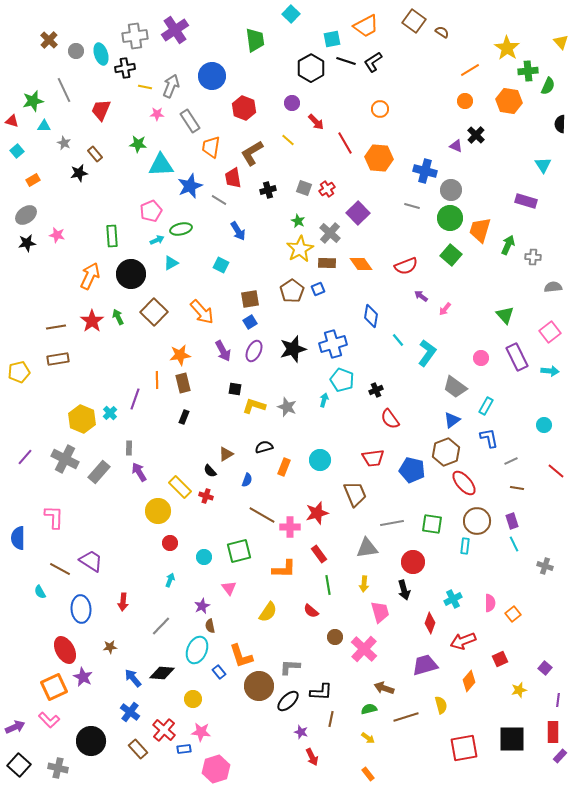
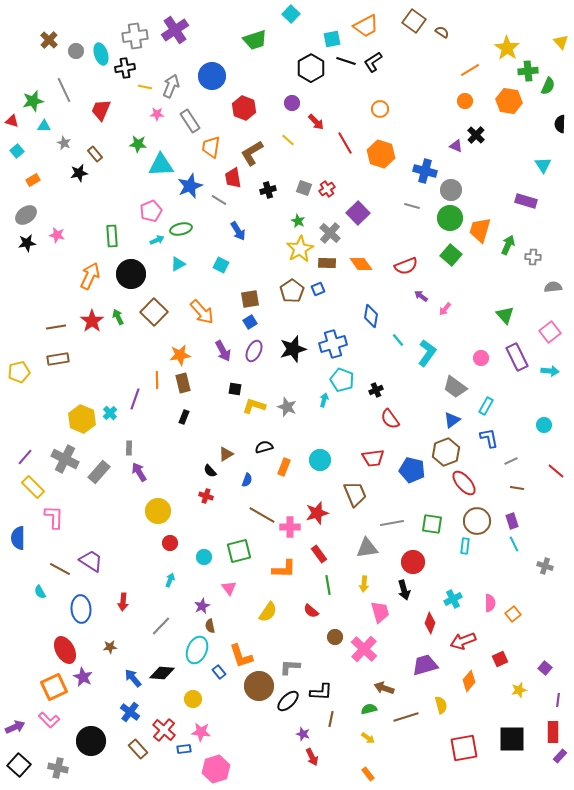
green trapezoid at (255, 40): rotated 80 degrees clockwise
orange hexagon at (379, 158): moved 2 px right, 4 px up; rotated 12 degrees clockwise
cyan triangle at (171, 263): moved 7 px right, 1 px down
yellow rectangle at (180, 487): moved 147 px left
purple star at (301, 732): moved 2 px right, 2 px down
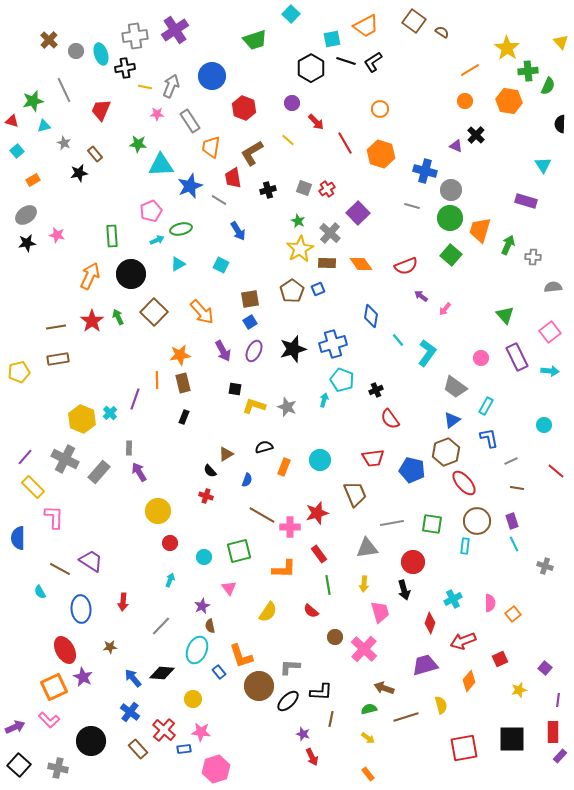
cyan triangle at (44, 126): rotated 16 degrees counterclockwise
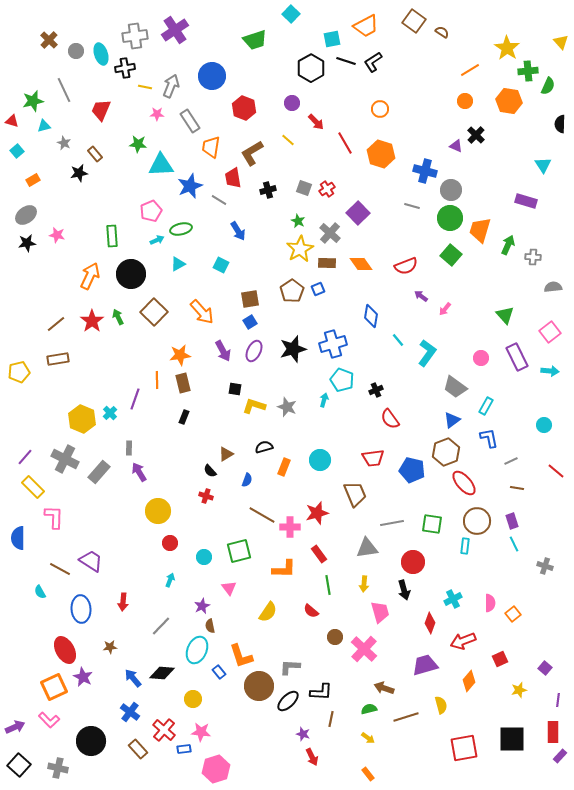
brown line at (56, 327): moved 3 px up; rotated 30 degrees counterclockwise
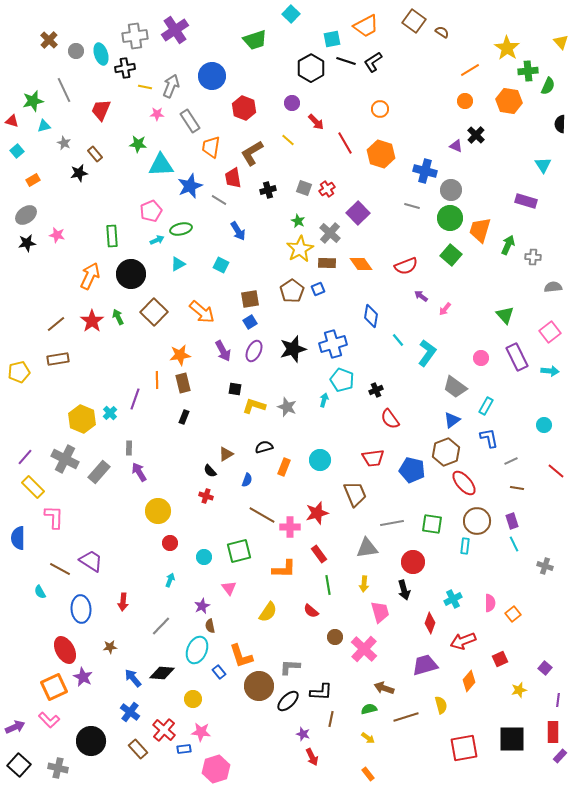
orange arrow at (202, 312): rotated 8 degrees counterclockwise
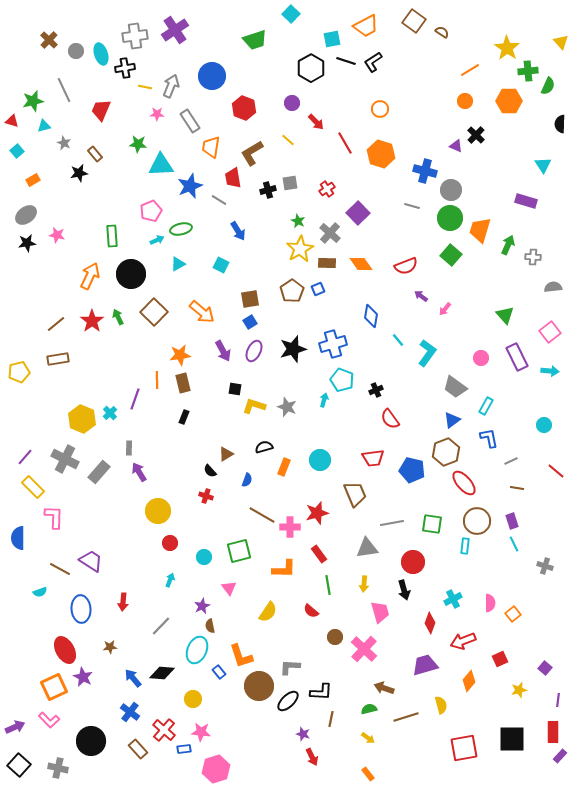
orange hexagon at (509, 101): rotated 10 degrees counterclockwise
gray square at (304, 188): moved 14 px left, 5 px up; rotated 28 degrees counterclockwise
cyan semicircle at (40, 592): rotated 80 degrees counterclockwise
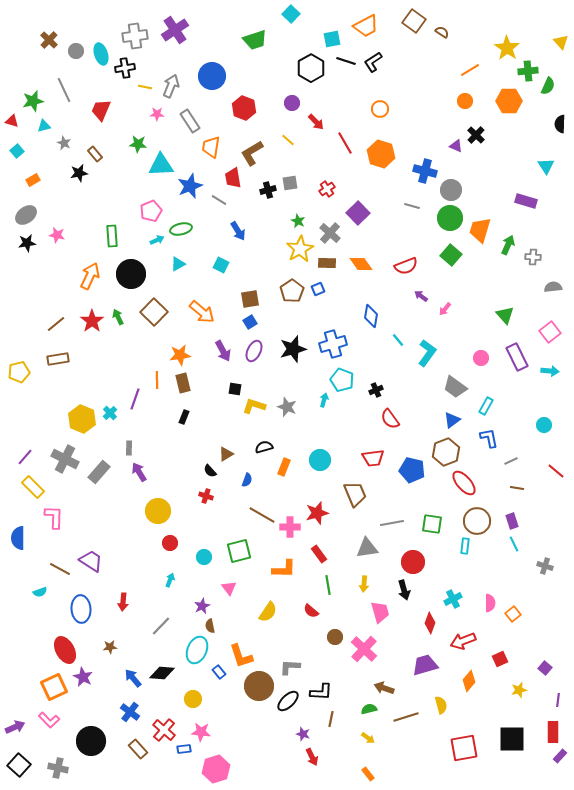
cyan triangle at (543, 165): moved 3 px right, 1 px down
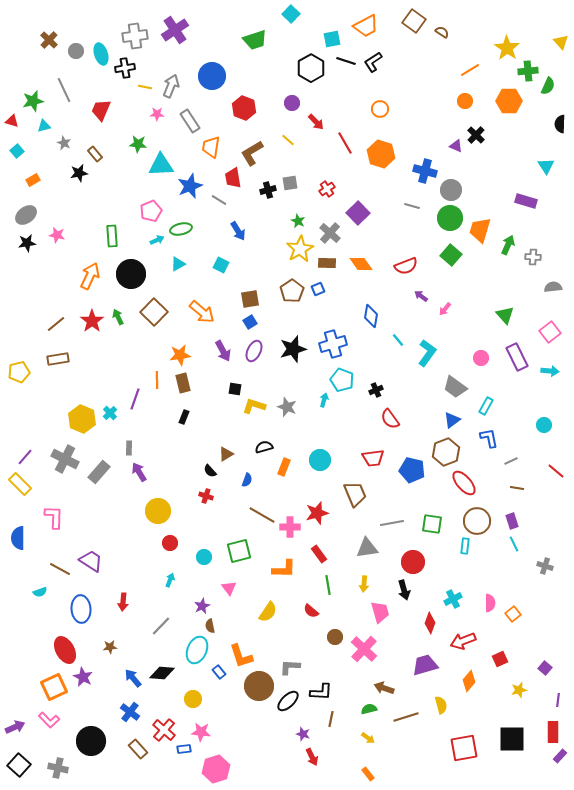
yellow rectangle at (33, 487): moved 13 px left, 3 px up
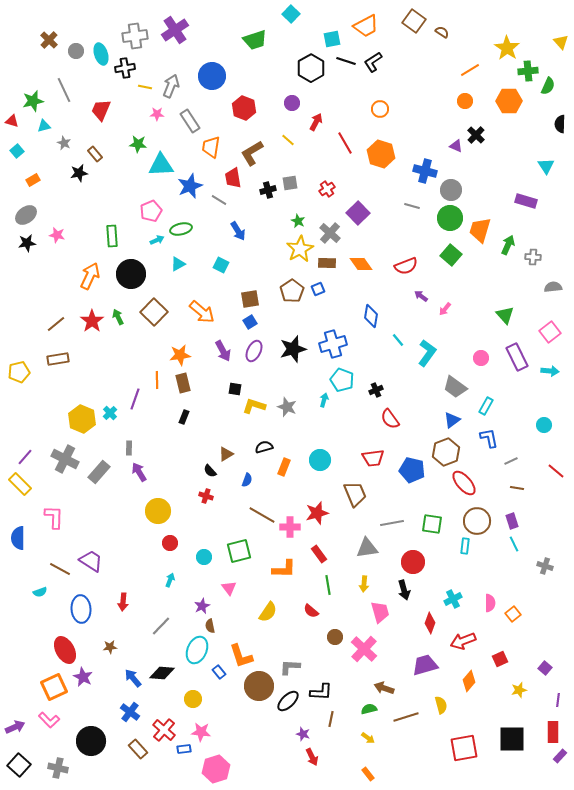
red arrow at (316, 122): rotated 108 degrees counterclockwise
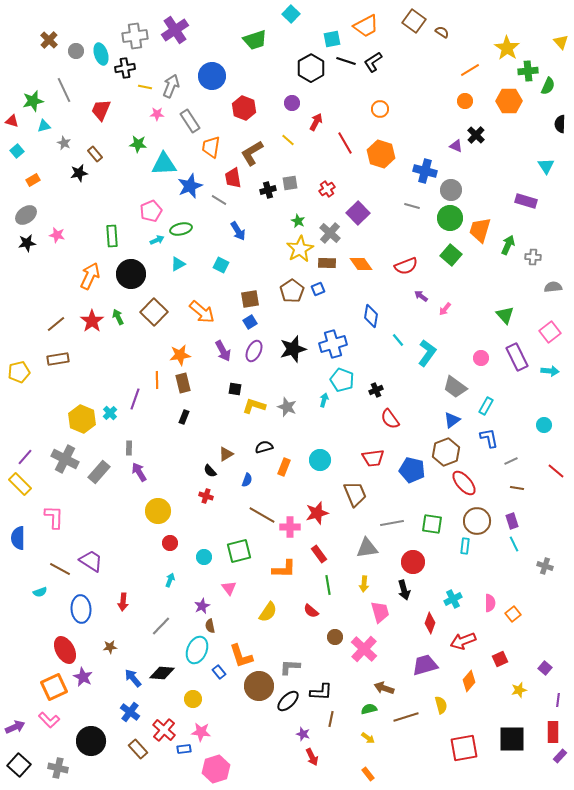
cyan triangle at (161, 165): moved 3 px right, 1 px up
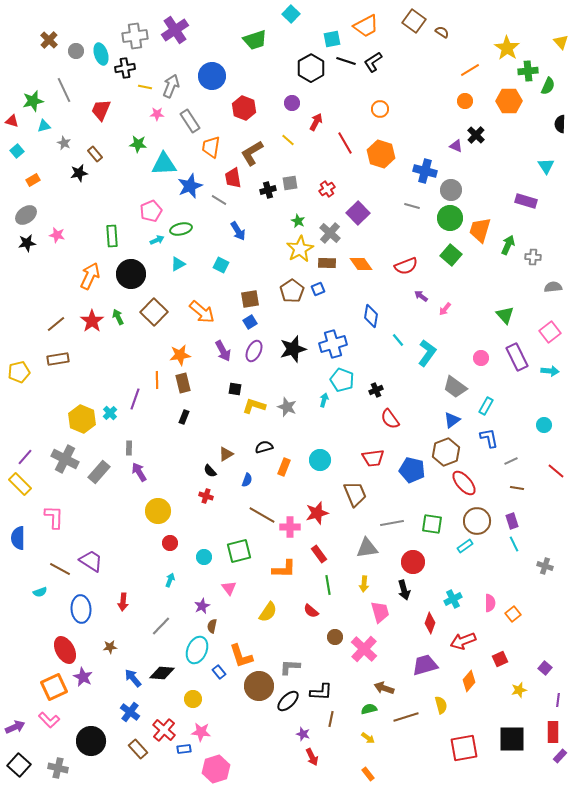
cyan rectangle at (465, 546): rotated 49 degrees clockwise
brown semicircle at (210, 626): moved 2 px right; rotated 24 degrees clockwise
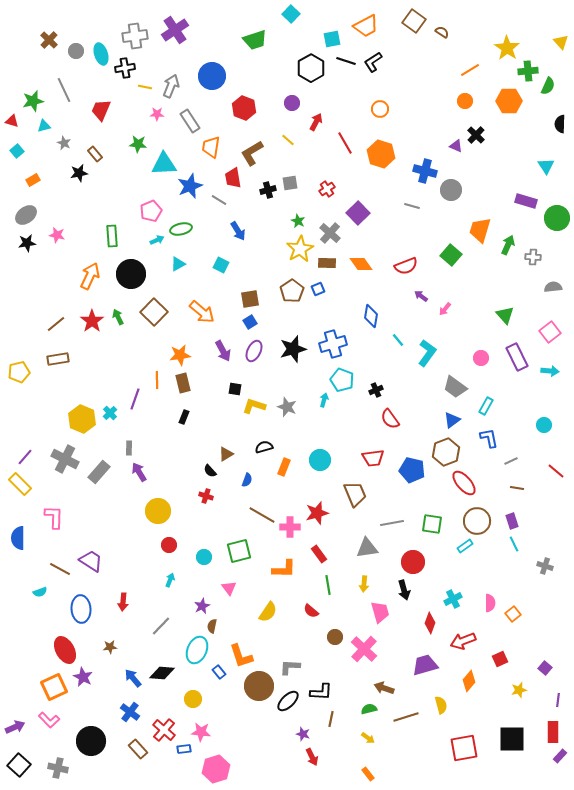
green circle at (450, 218): moved 107 px right
red circle at (170, 543): moved 1 px left, 2 px down
